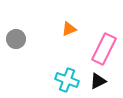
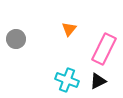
orange triangle: rotated 28 degrees counterclockwise
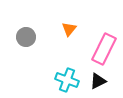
gray circle: moved 10 px right, 2 px up
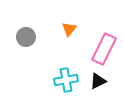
cyan cross: moved 1 px left; rotated 30 degrees counterclockwise
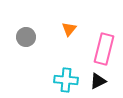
pink rectangle: rotated 12 degrees counterclockwise
cyan cross: rotated 15 degrees clockwise
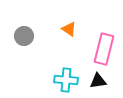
orange triangle: rotated 35 degrees counterclockwise
gray circle: moved 2 px left, 1 px up
black triangle: rotated 18 degrees clockwise
